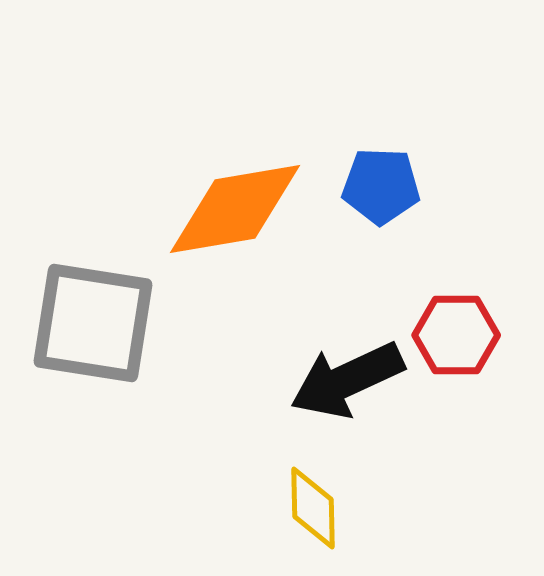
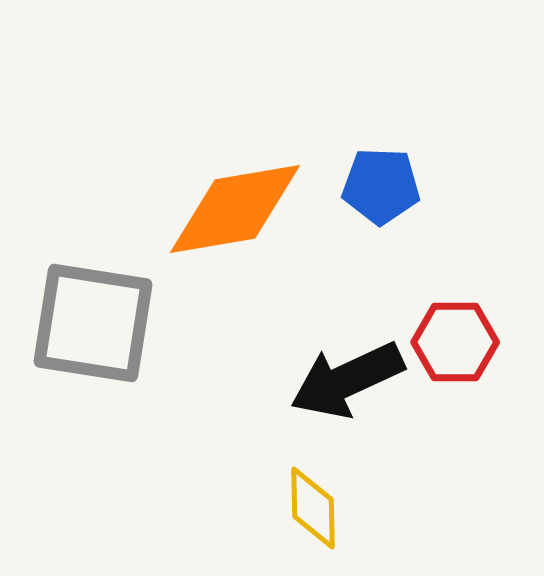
red hexagon: moved 1 px left, 7 px down
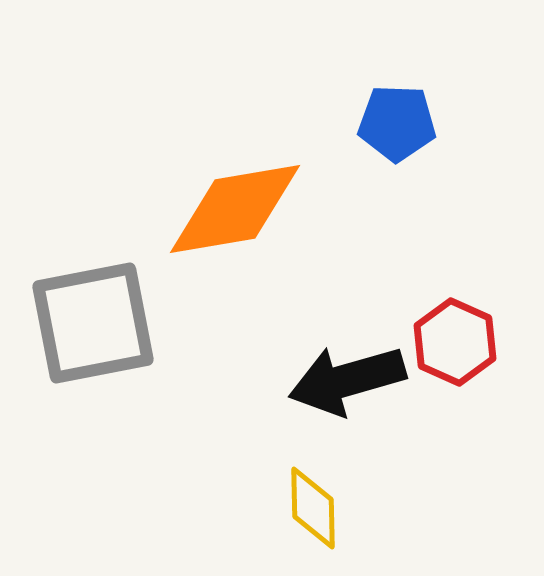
blue pentagon: moved 16 px right, 63 px up
gray square: rotated 20 degrees counterclockwise
red hexagon: rotated 24 degrees clockwise
black arrow: rotated 9 degrees clockwise
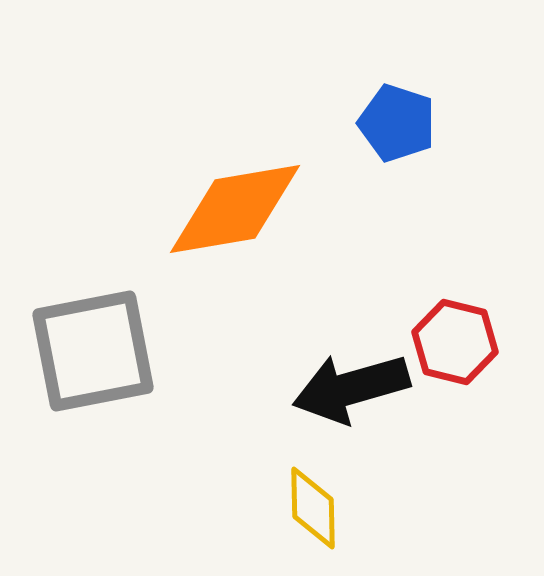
blue pentagon: rotated 16 degrees clockwise
gray square: moved 28 px down
red hexagon: rotated 10 degrees counterclockwise
black arrow: moved 4 px right, 8 px down
